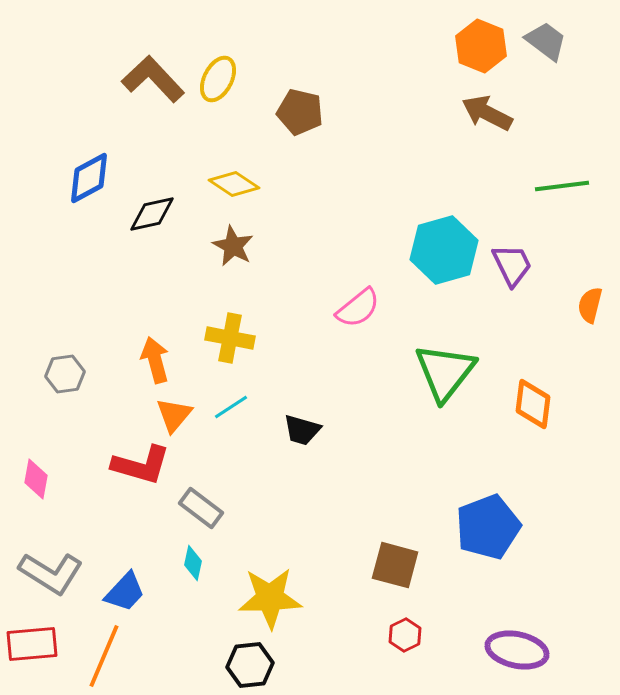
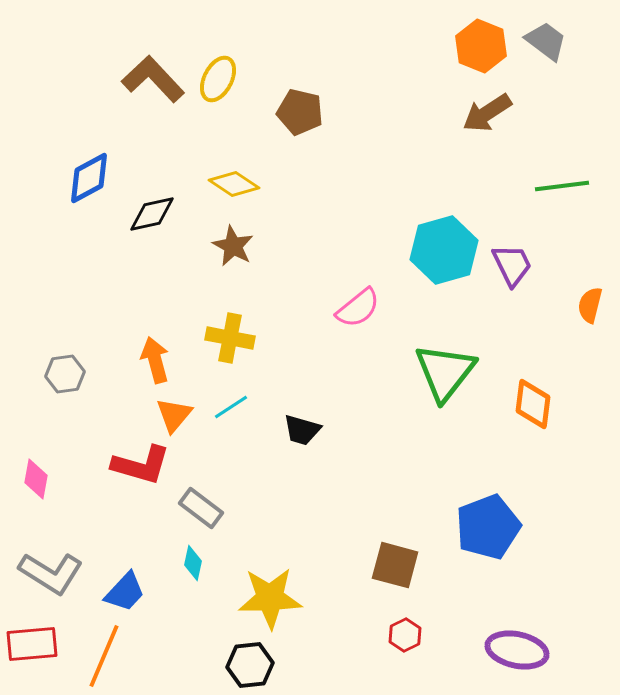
brown arrow: rotated 60 degrees counterclockwise
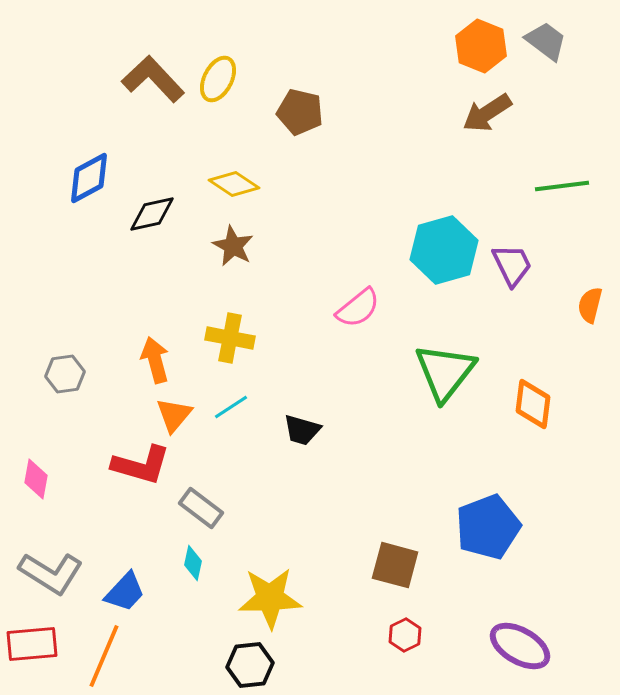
purple ellipse: moved 3 px right, 4 px up; rotated 18 degrees clockwise
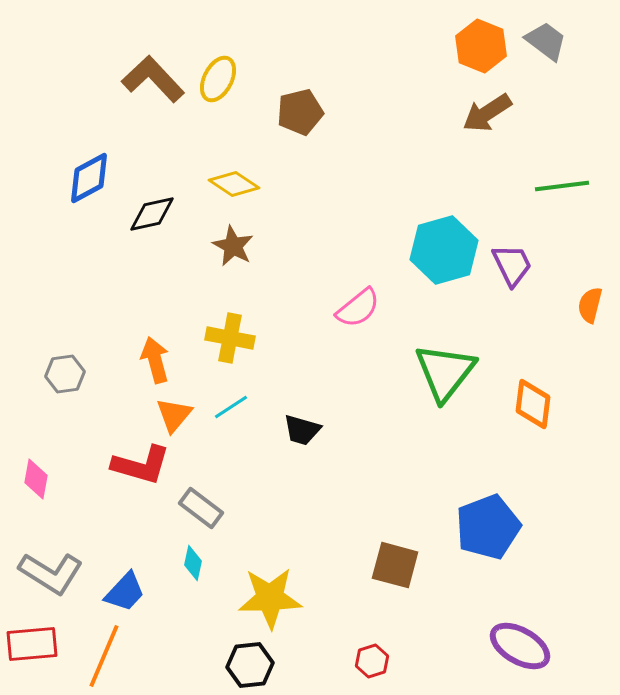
brown pentagon: rotated 27 degrees counterclockwise
red hexagon: moved 33 px left, 26 px down; rotated 8 degrees clockwise
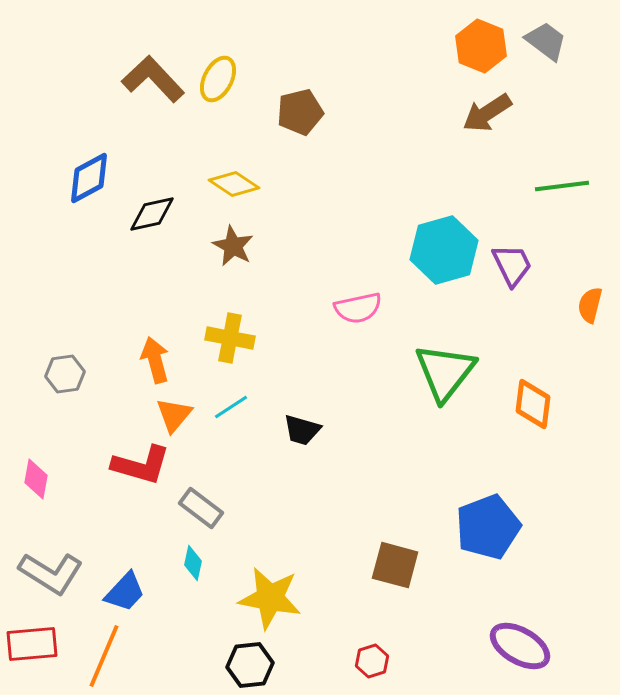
pink semicircle: rotated 27 degrees clockwise
yellow star: rotated 12 degrees clockwise
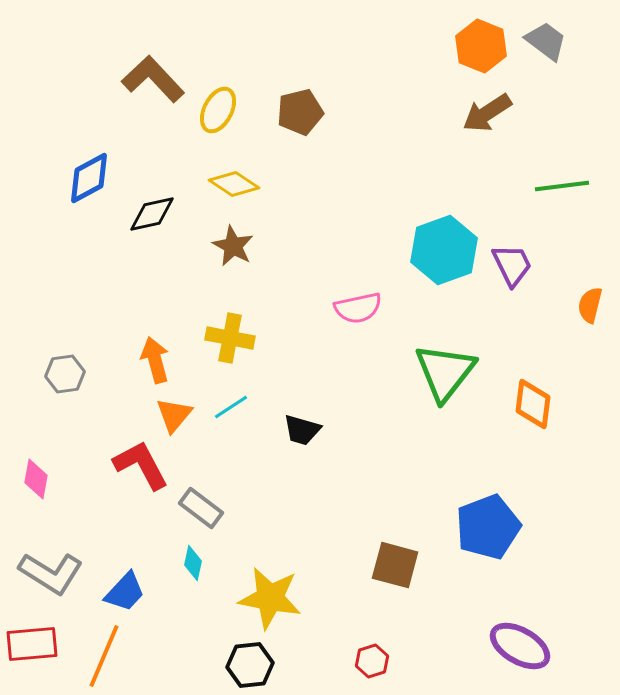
yellow ellipse: moved 31 px down
cyan hexagon: rotated 4 degrees counterclockwise
red L-shape: rotated 134 degrees counterclockwise
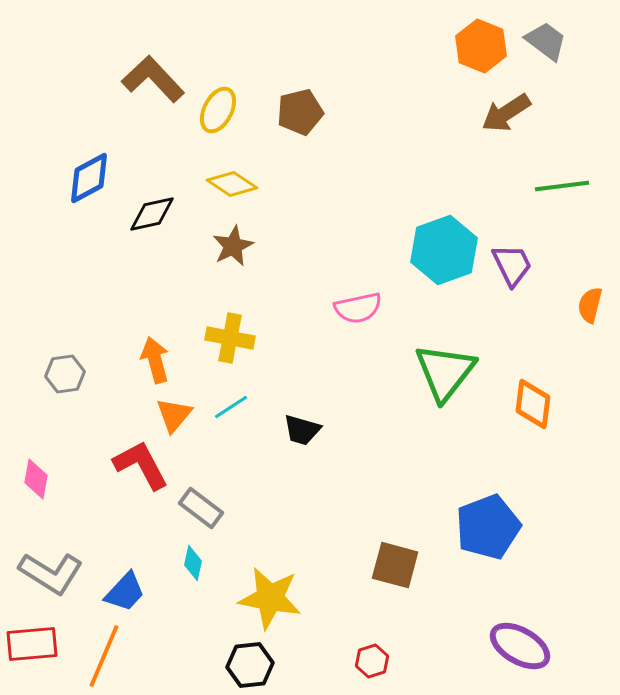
brown arrow: moved 19 px right
yellow diamond: moved 2 px left
brown star: rotated 18 degrees clockwise
